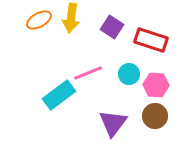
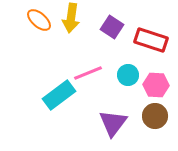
orange ellipse: rotated 70 degrees clockwise
cyan circle: moved 1 px left, 1 px down
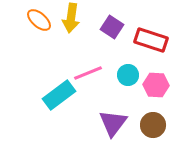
brown circle: moved 2 px left, 9 px down
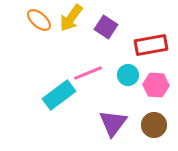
yellow arrow: rotated 28 degrees clockwise
purple square: moved 6 px left
red rectangle: moved 5 px down; rotated 28 degrees counterclockwise
brown circle: moved 1 px right
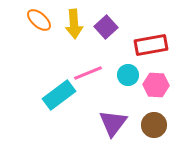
yellow arrow: moved 3 px right, 6 px down; rotated 40 degrees counterclockwise
purple square: rotated 15 degrees clockwise
